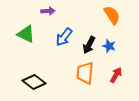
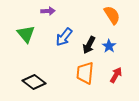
green triangle: rotated 24 degrees clockwise
blue star: rotated 16 degrees clockwise
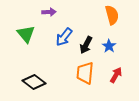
purple arrow: moved 1 px right, 1 px down
orange semicircle: rotated 18 degrees clockwise
black arrow: moved 3 px left
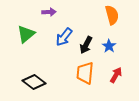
green triangle: rotated 30 degrees clockwise
